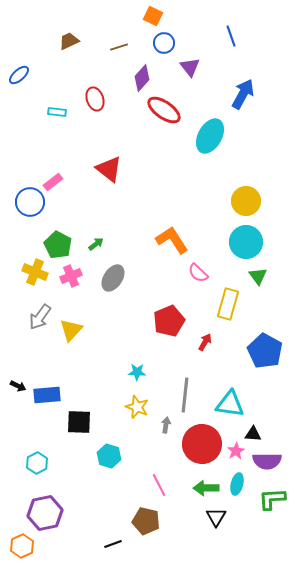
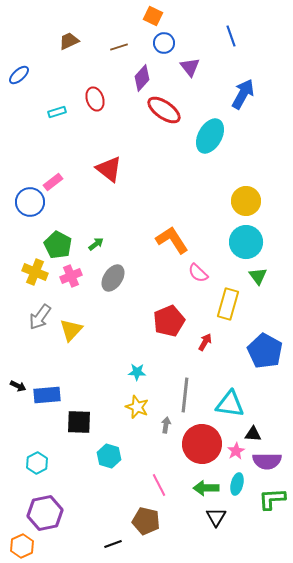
cyan rectangle at (57, 112): rotated 24 degrees counterclockwise
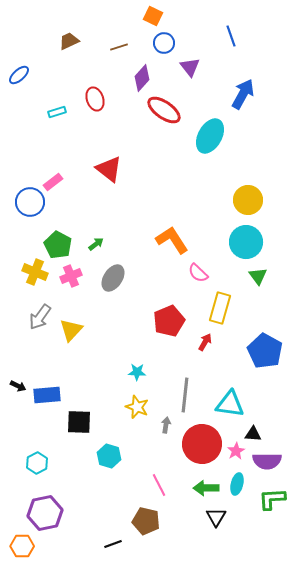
yellow circle at (246, 201): moved 2 px right, 1 px up
yellow rectangle at (228, 304): moved 8 px left, 4 px down
orange hexagon at (22, 546): rotated 25 degrees clockwise
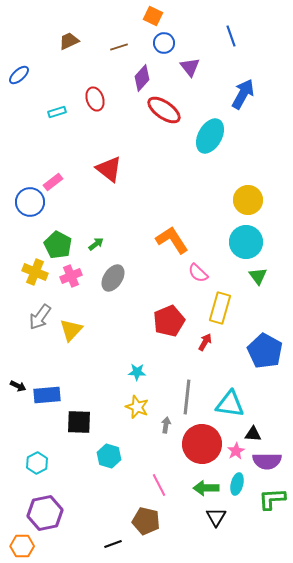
gray line at (185, 395): moved 2 px right, 2 px down
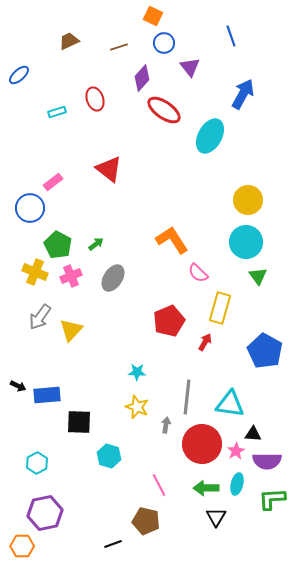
blue circle at (30, 202): moved 6 px down
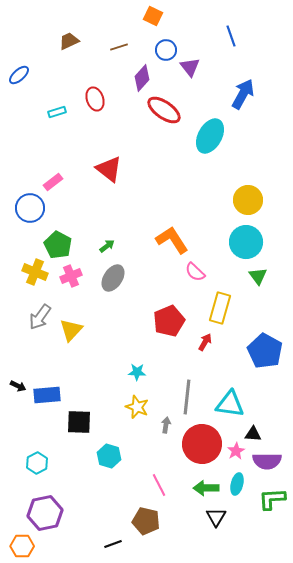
blue circle at (164, 43): moved 2 px right, 7 px down
green arrow at (96, 244): moved 11 px right, 2 px down
pink semicircle at (198, 273): moved 3 px left, 1 px up
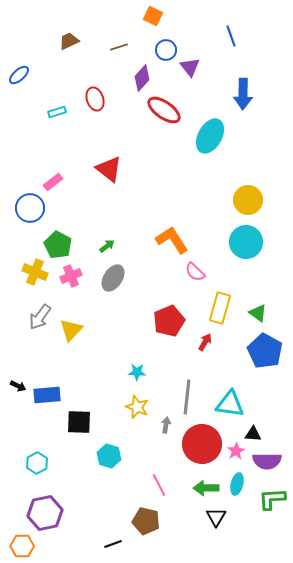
blue arrow at (243, 94): rotated 152 degrees clockwise
green triangle at (258, 276): moved 37 px down; rotated 18 degrees counterclockwise
